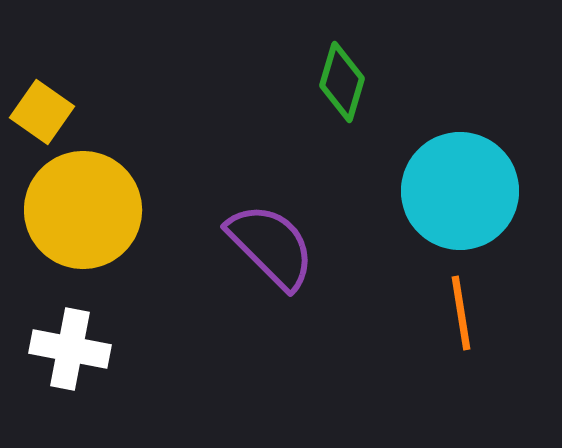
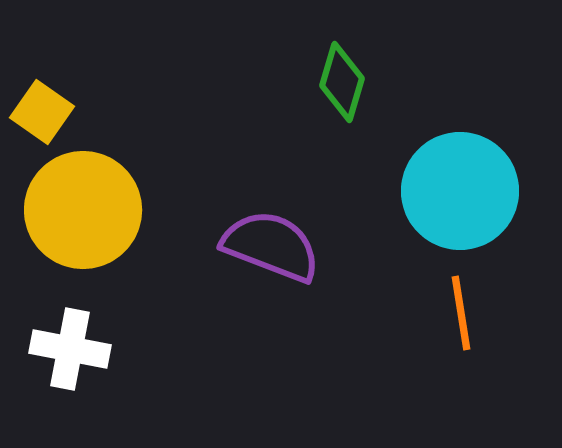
purple semicircle: rotated 24 degrees counterclockwise
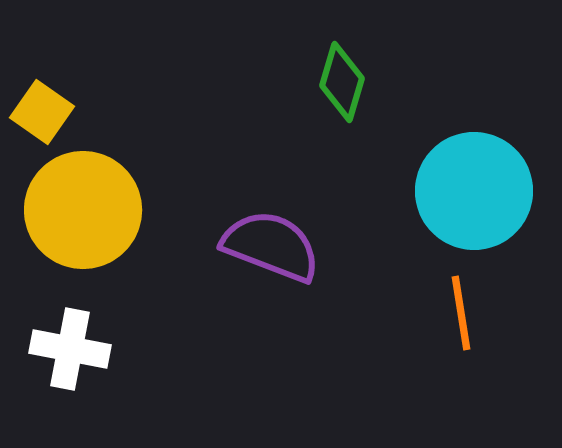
cyan circle: moved 14 px right
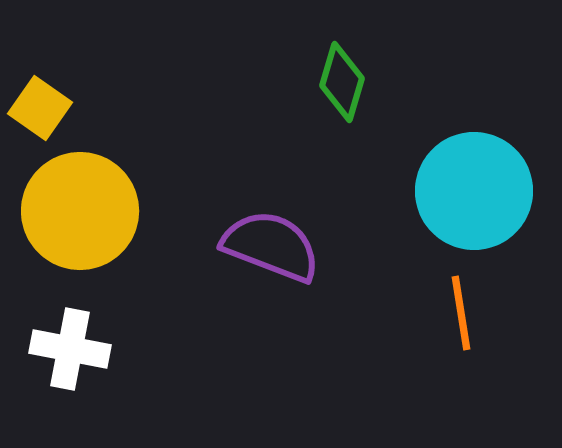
yellow square: moved 2 px left, 4 px up
yellow circle: moved 3 px left, 1 px down
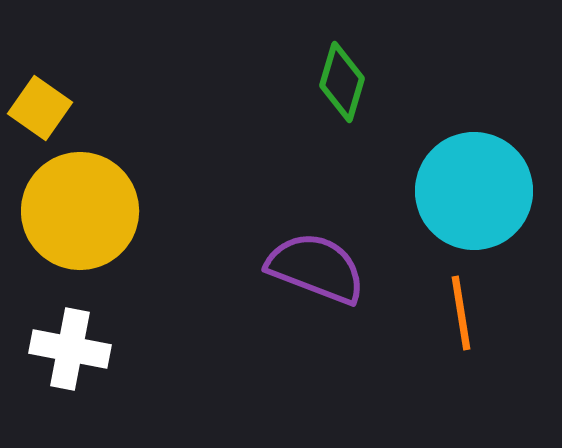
purple semicircle: moved 45 px right, 22 px down
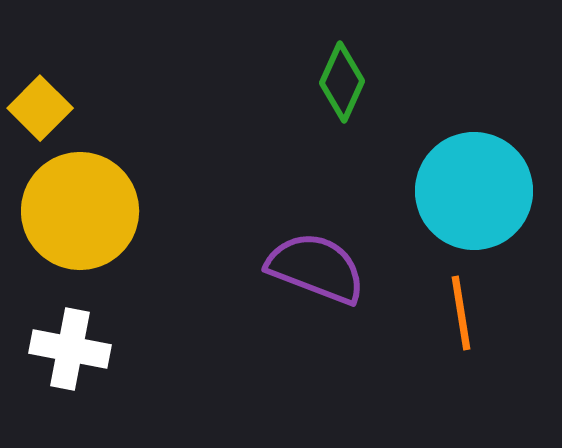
green diamond: rotated 8 degrees clockwise
yellow square: rotated 10 degrees clockwise
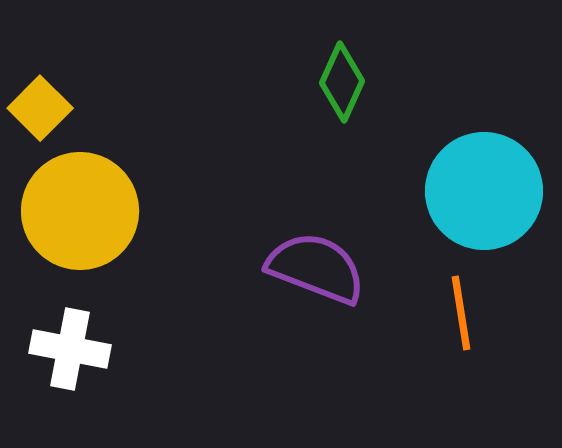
cyan circle: moved 10 px right
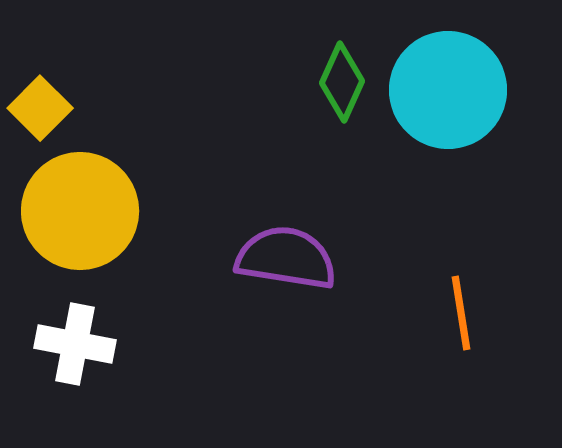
cyan circle: moved 36 px left, 101 px up
purple semicircle: moved 30 px left, 10 px up; rotated 12 degrees counterclockwise
white cross: moved 5 px right, 5 px up
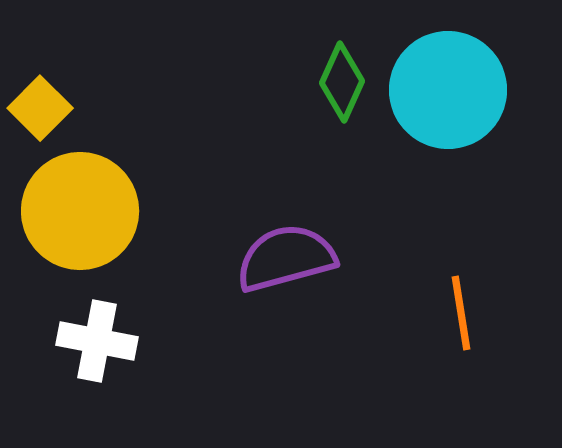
purple semicircle: rotated 24 degrees counterclockwise
white cross: moved 22 px right, 3 px up
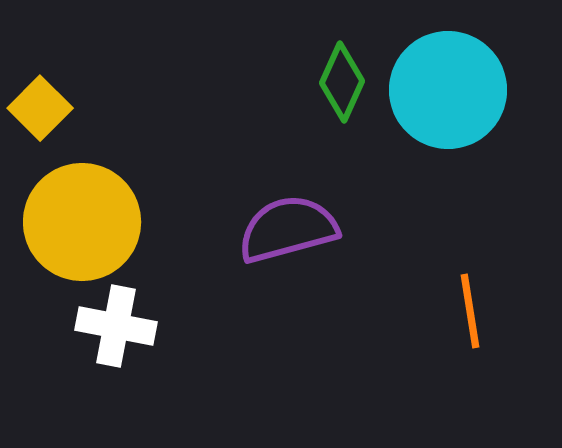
yellow circle: moved 2 px right, 11 px down
purple semicircle: moved 2 px right, 29 px up
orange line: moved 9 px right, 2 px up
white cross: moved 19 px right, 15 px up
